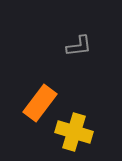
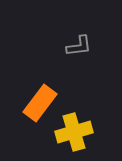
yellow cross: rotated 33 degrees counterclockwise
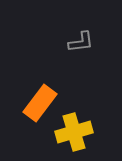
gray L-shape: moved 2 px right, 4 px up
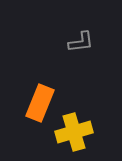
orange rectangle: rotated 15 degrees counterclockwise
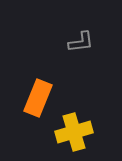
orange rectangle: moved 2 px left, 5 px up
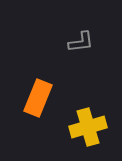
yellow cross: moved 14 px right, 5 px up
